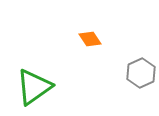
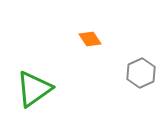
green triangle: moved 2 px down
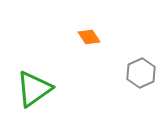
orange diamond: moved 1 px left, 2 px up
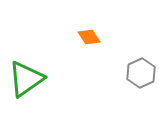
green triangle: moved 8 px left, 10 px up
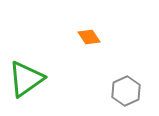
gray hexagon: moved 15 px left, 18 px down
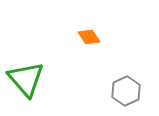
green triangle: rotated 36 degrees counterclockwise
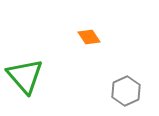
green triangle: moved 1 px left, 3 px up
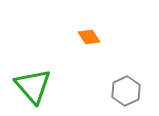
green triangle: moved 8 px right, 10 px down
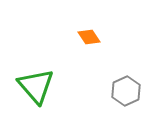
green triangle: moved 3 px right
